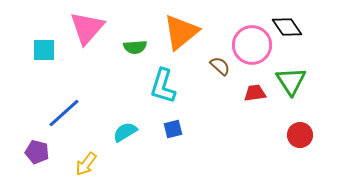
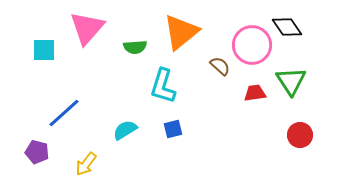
cyan semicircle: moved 2 px up
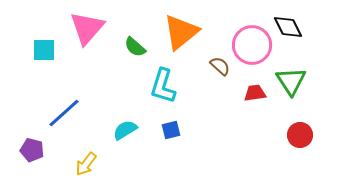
black diamond: moved 1 px right; rotated 8 degrees clockwise
green semicircle: rotated 45 degrees clockwise
blue square: moved 2 px left, 1 px down
purple pentagon: moved 5 px left, 2 px up
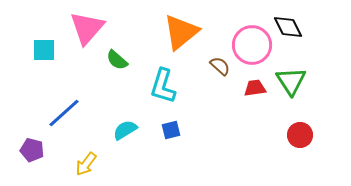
green semicircle: moved 18 px left, 13 px down
red trapezoid: moved 5 px up
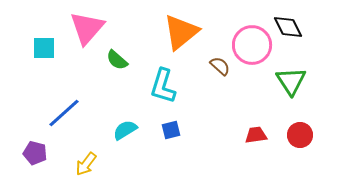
cyan square: moved 2 px up
red trapezoid: moved 1 px right, 47 px down
purple pentagon: moved 3 px right, 3 px down
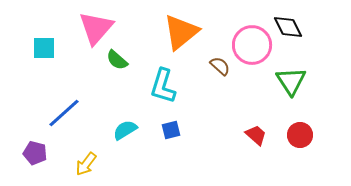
pink triangle: moved 9 px right
red trapezoid: rotated 50 degrees clockwise
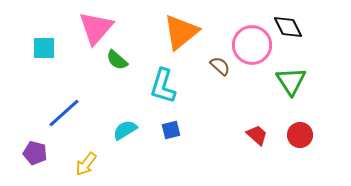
red trapezoid: moved 1 px right
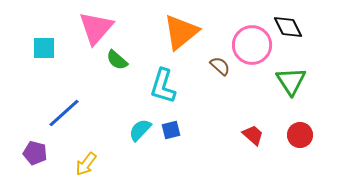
cyan semicircle: moved 15 px right; rotated 15 degrees counterclockwise
red trapezoid: moved 4 px left
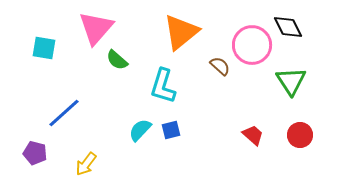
cyan square: rotated 10 degrees clockwise
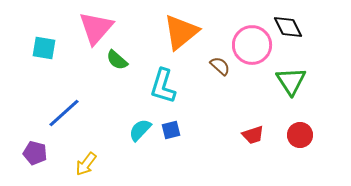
red trapezoid: rotated 120 degrees clockwise
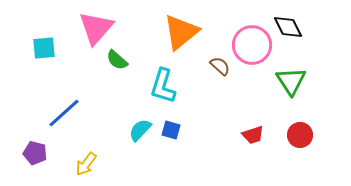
cyan square: rotated 15 degrees counterclockwise
blue square: rotated 30 degrees clockwise
